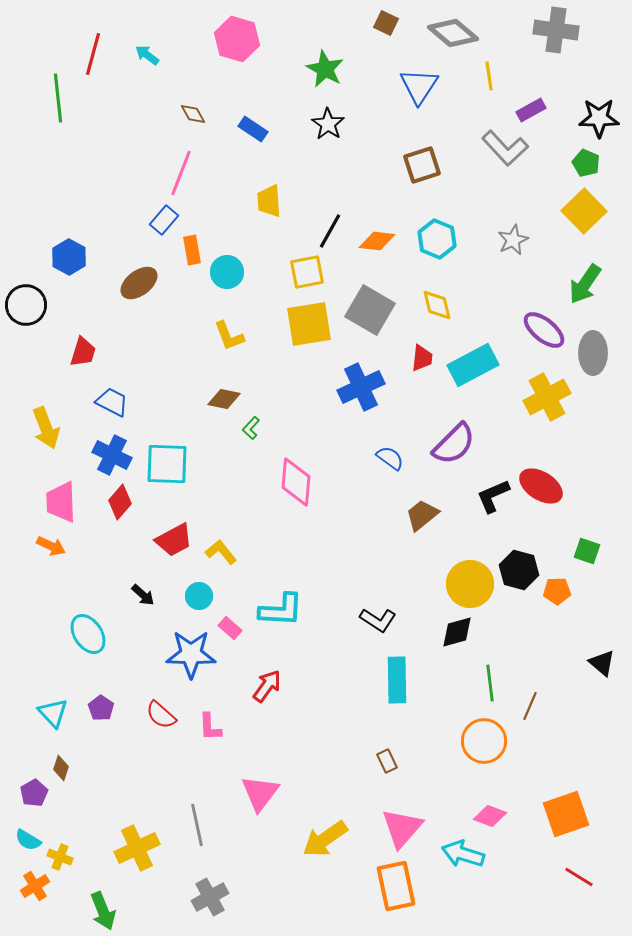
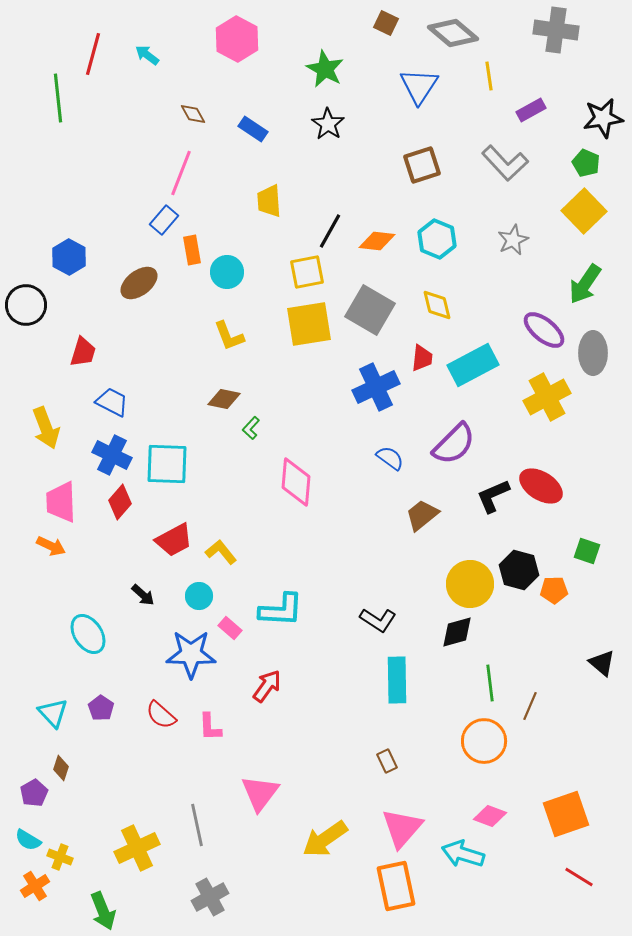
pink hexagon at (237, 39): rotated 12 degrees clockwise
black star at (599, 118): moved 4 px right; rotated 9 degrees counterclockwise
gray L-shape at (505, 148): moved 15 px down
blue cross at (361, 387): moved 15 px right
orange pentagon at (557, 591): moved 3 px left, 1 px up
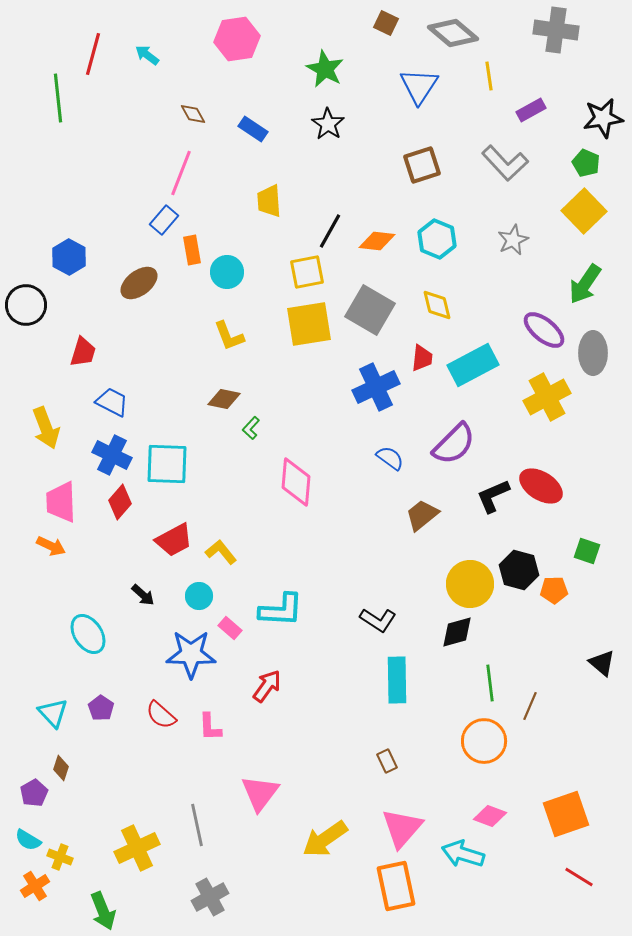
pink hexagon at (237, 39): rotated 24 degrees clockwise
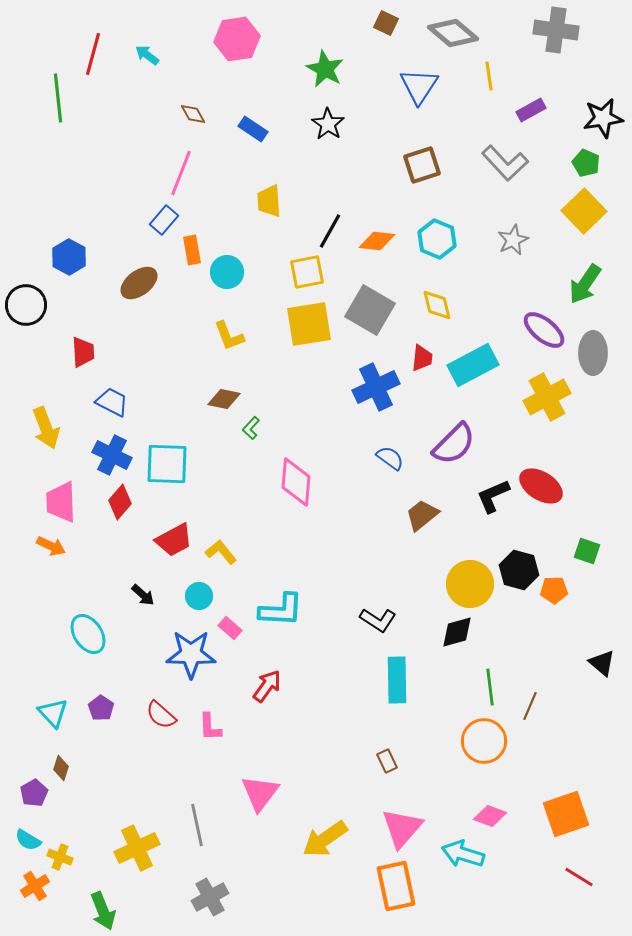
red trapezoid at (83, 352): rotated 20 degrees counterclockwise
green line at (490, 683): moved 4 px down
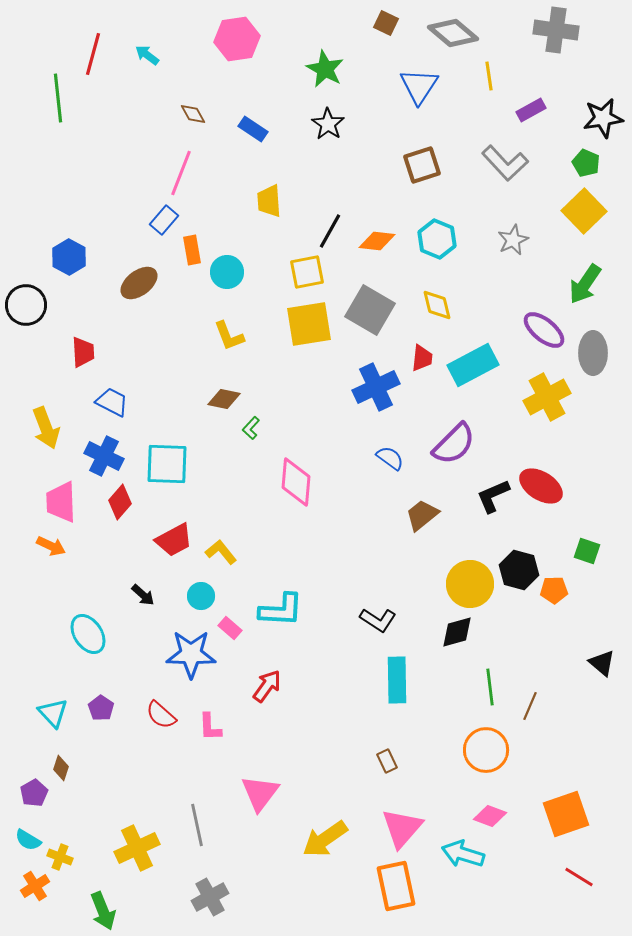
blue cross at (112, 455): moved 8 px left, 1 px down
cyan circle at (199, 596): moved 2 px right
orange circle at (484, 741): moved 2 px right, 9 px down
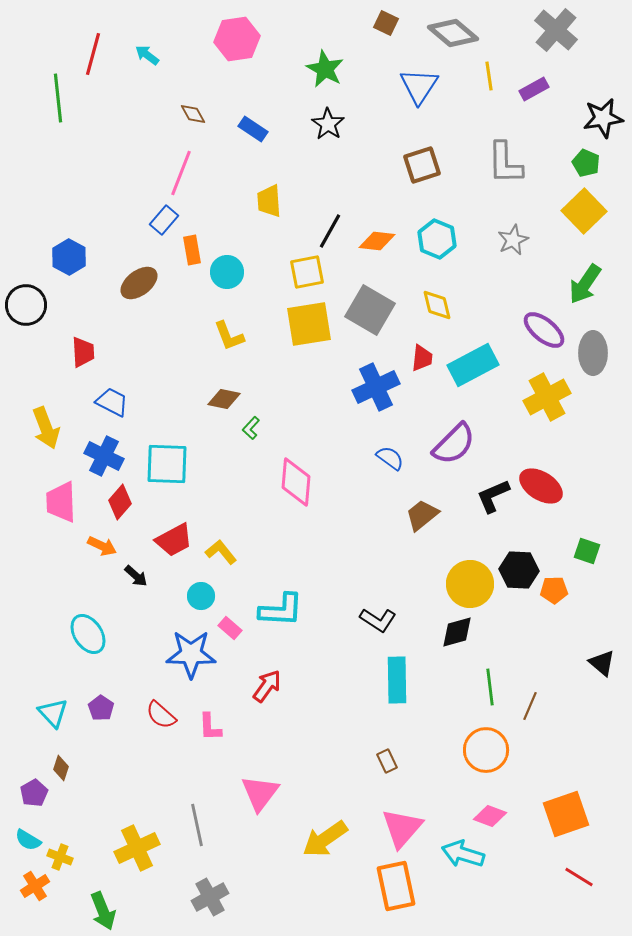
gray cross at (556, 30): rotated 33 degrees clockwise
purple rectangle at (531, 110): moved 3 px right, 21 px up
gray L-shape at (505, 163): rotated 42 degrees clockwise
orange arrow at (51, 546): moved 51 px right
black hexagon at (519, 570): rotated 12 degrees counterclockwise
black arrow at (143, 595): moved 7 px left, 19 px up
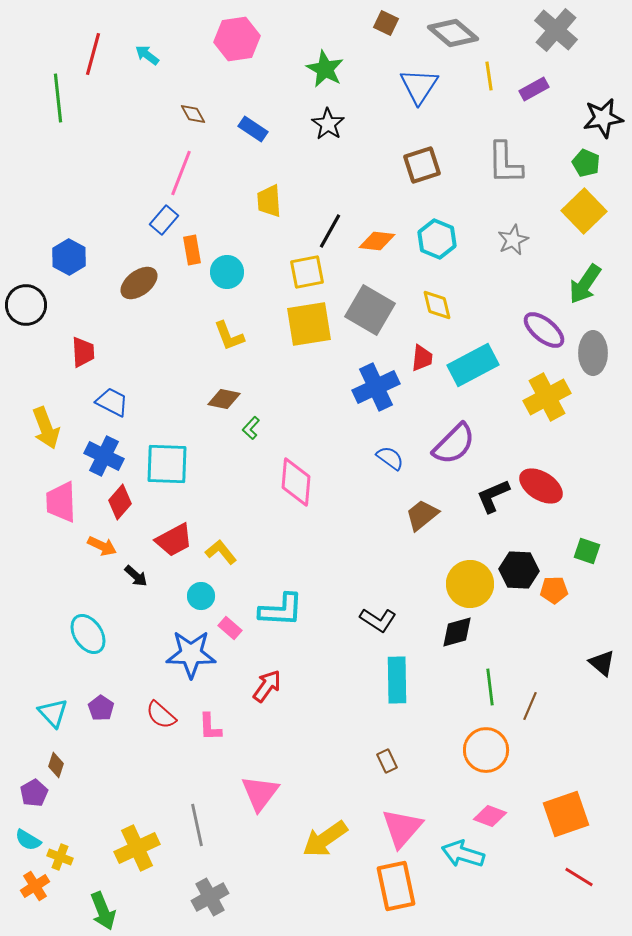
brown diamond at (61, 768): moved 5 px left, 3 px up
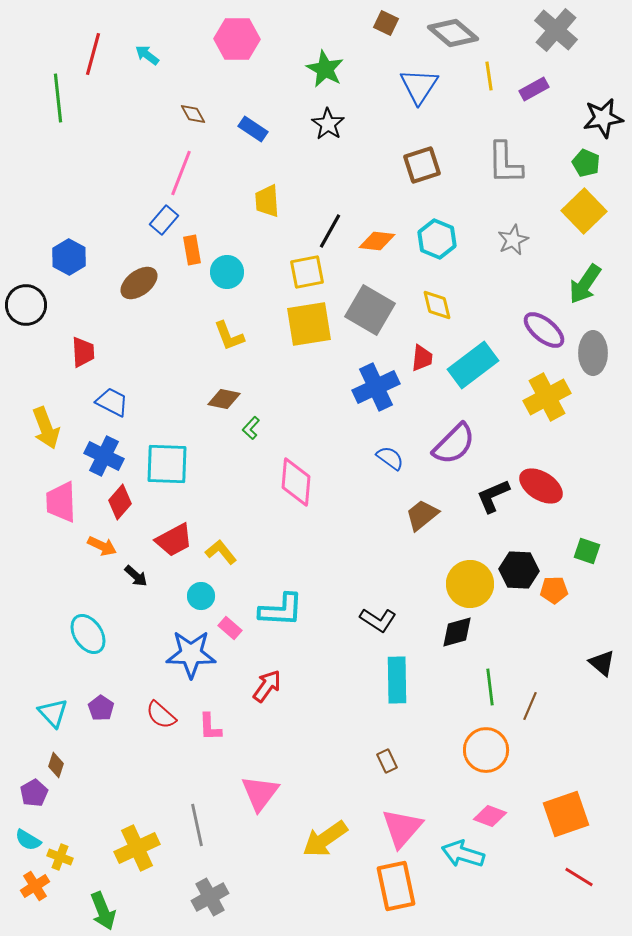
pink hexagon at (237, 39): rotated 9 degrees clockwise
yellow trapezoid at (269, 201): moved 2 px left
cyan rectangle at (473, 365): rotated 9 degrees counterclockwise
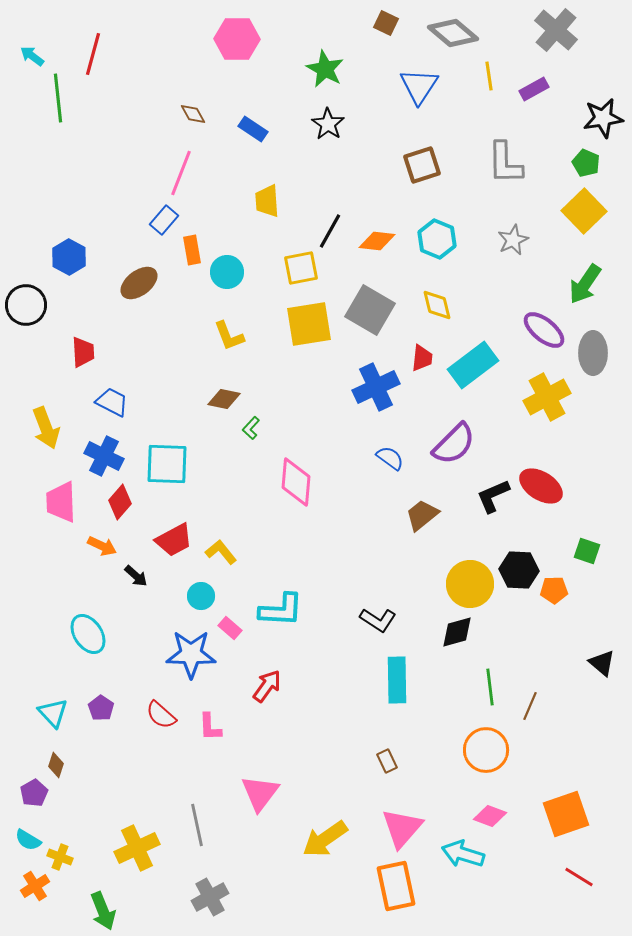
cyan arrow at (147, 55): moved 115 px left, 1 px down
yellow square at (307, 272): moved 6 px left, 4 px up
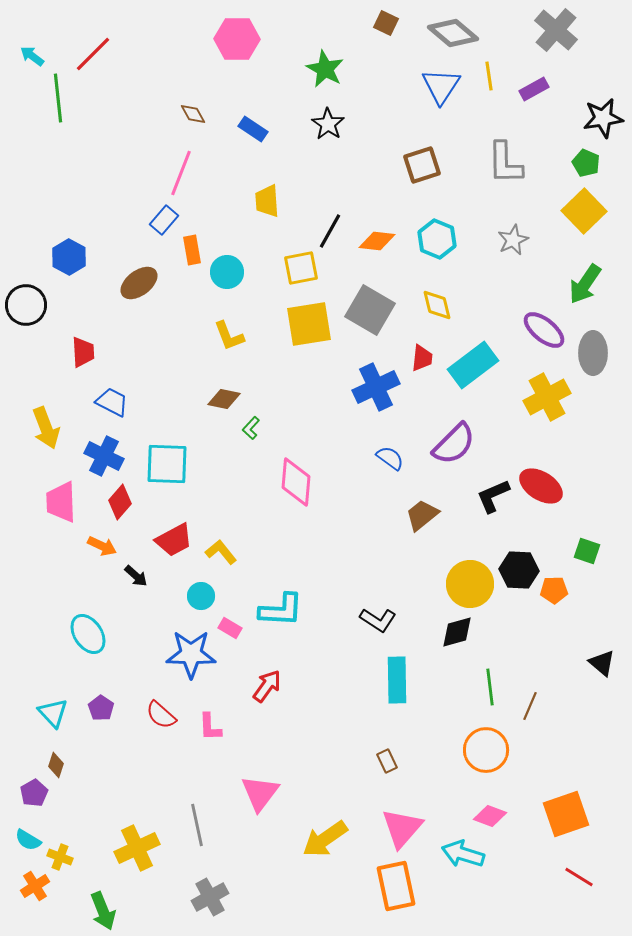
red line at (93, 54): rotated 30 degrees clockwise
blue triangle at (419, 86): moved 22 px right
pink rectangle at (230, 628): rotated 10 degrees counterclockwise
